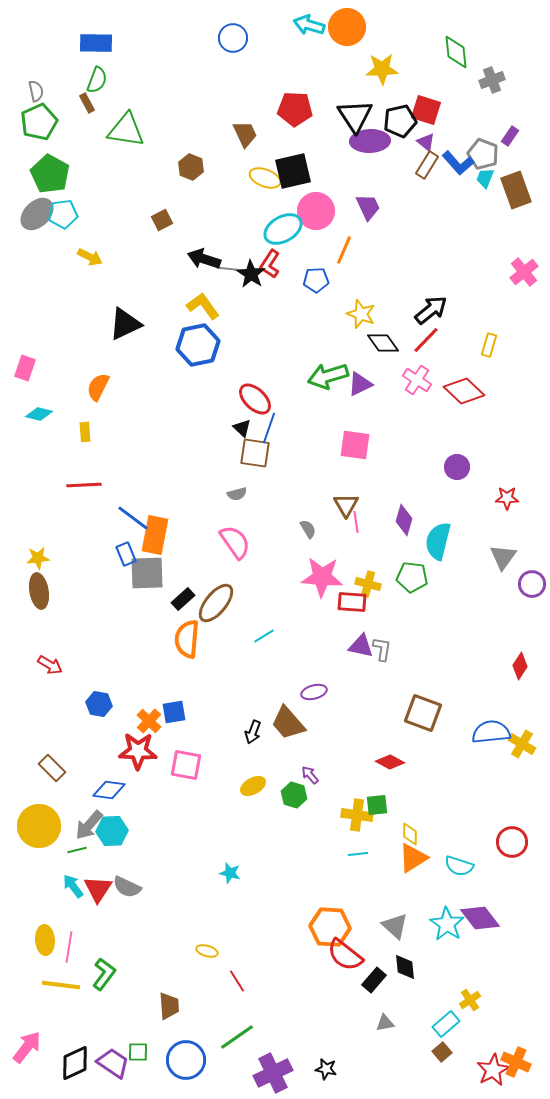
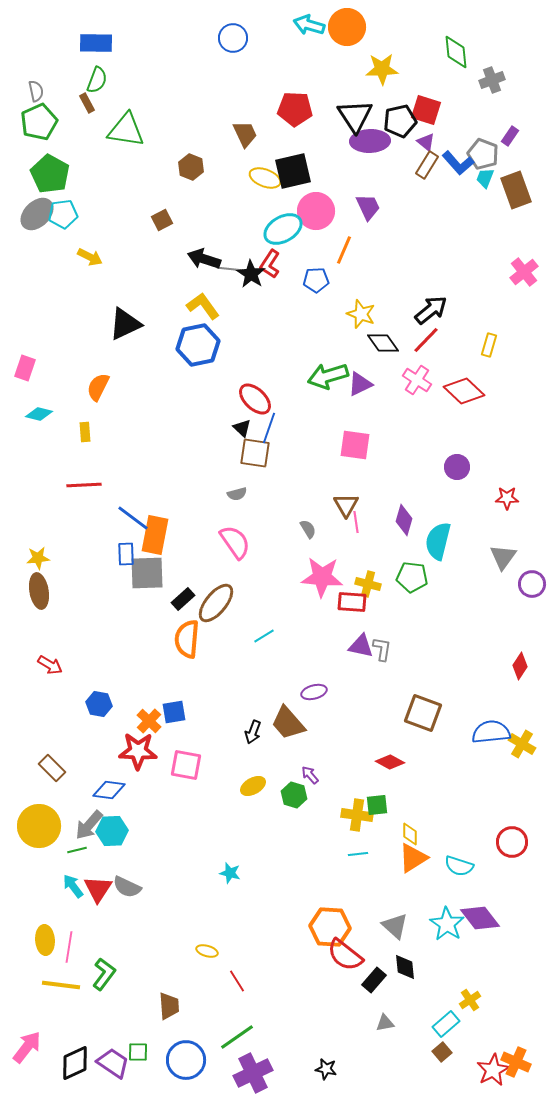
blue rectangle at (126, 554): rotated 20 degrees clockwise
purple cross at (273, 1073): moved 20 px left
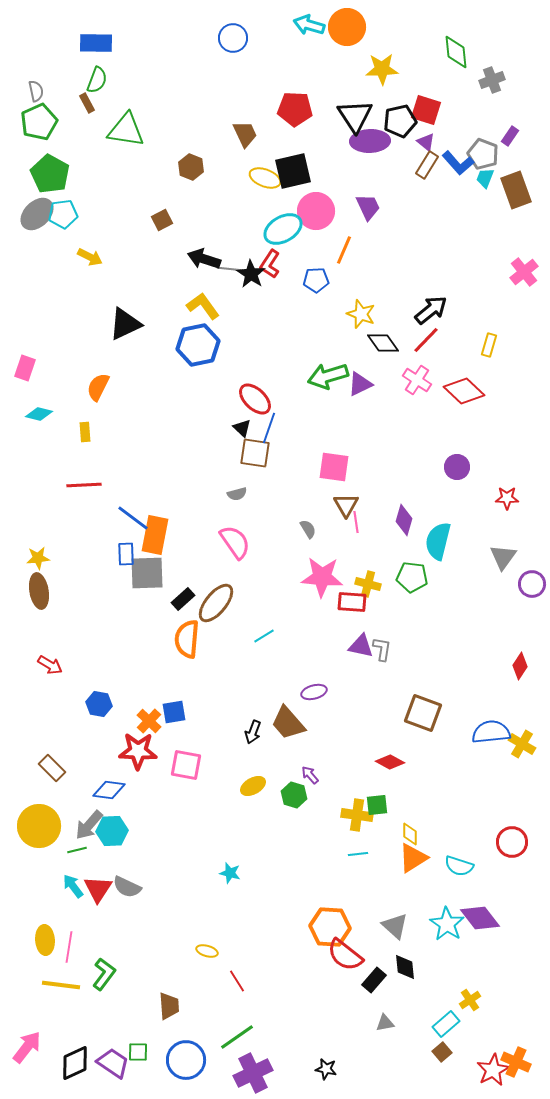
pink square at (355, 445): moved 21 px left, 22 px down
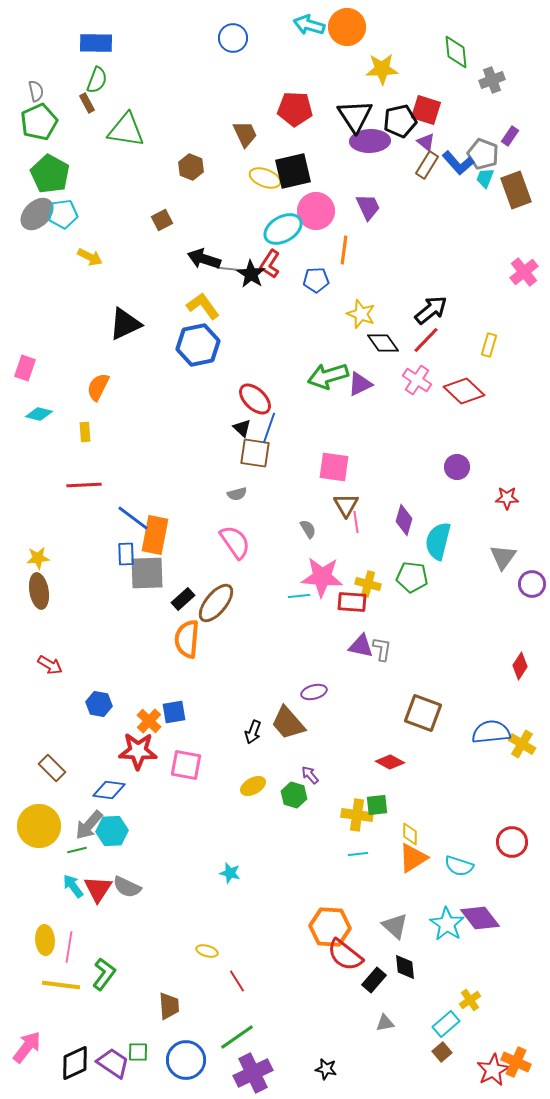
orange line at (344, 250): rotated 16 degrees counterclockwise
cyan line at (264, 636): moved 35 px right, 40 px up; rotated 25 degrees clockwise
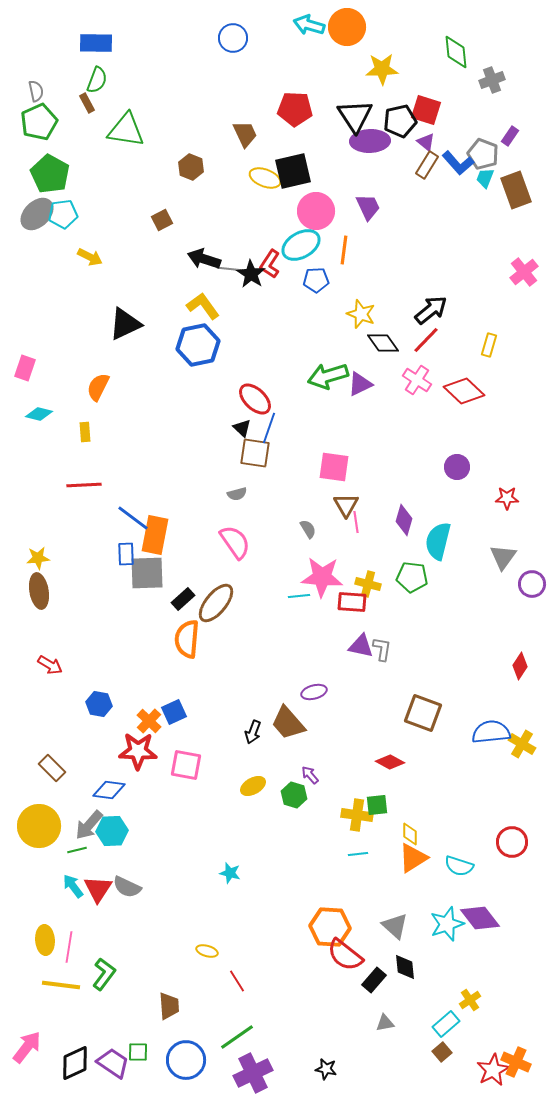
cyan ellipse at (283, 229): moved 18 px right, 16 px down
blue square at (174, 712): rotated 15 degrees counterclockwise
cyan star at (447, 924): rotated 20 degrees clockwise
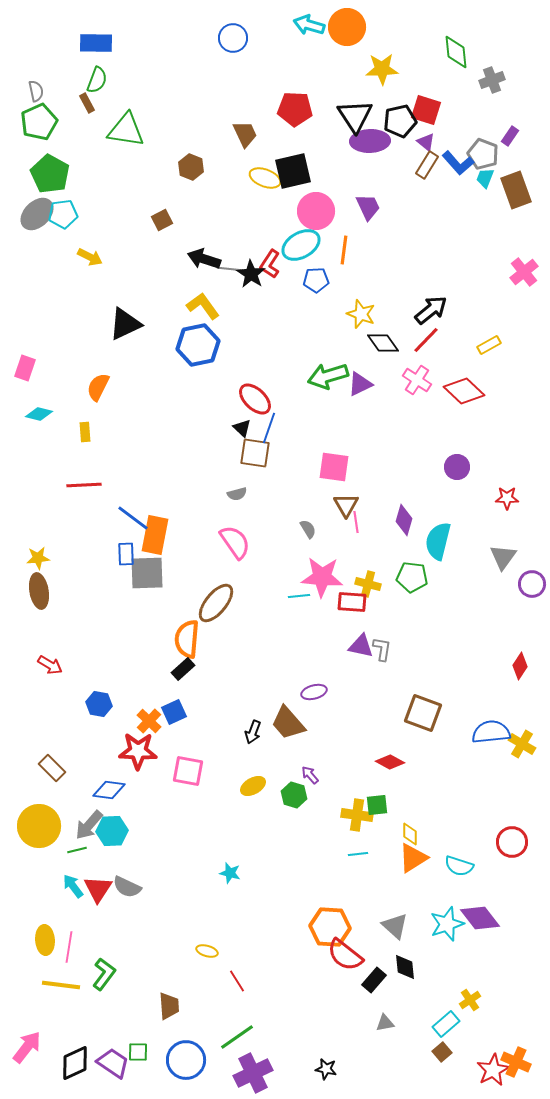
yellow rectangle at (489, 345): rotated 45 degrees clockwise
black rectangle at (183, 599): moved 70 px down
pink square at (186, 765): moved 2 px right, 6 px down
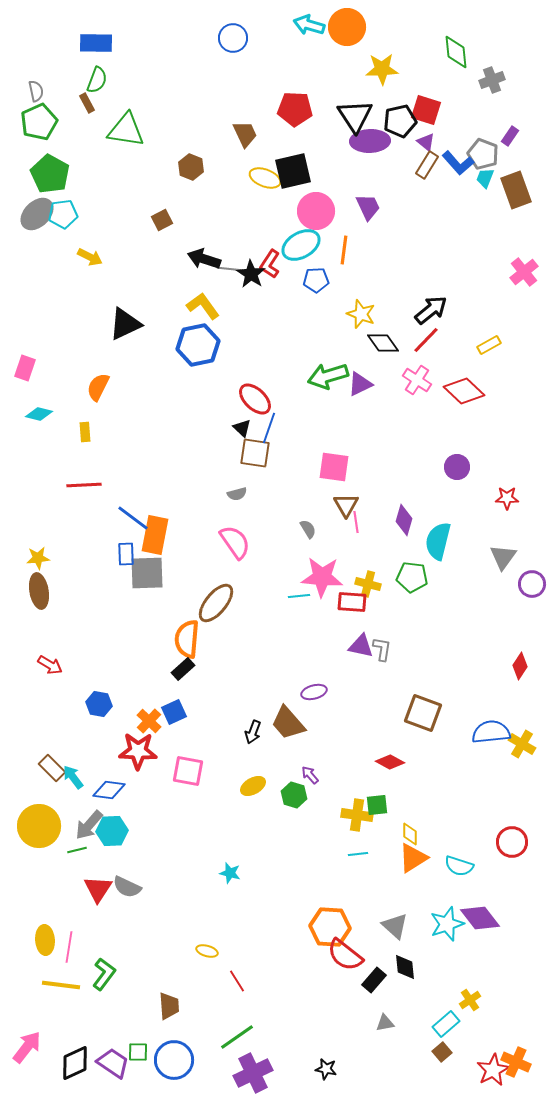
cyan arrow at (73, 886): moved 109 px up
blue circle at (186, 1060): moved 12 px left
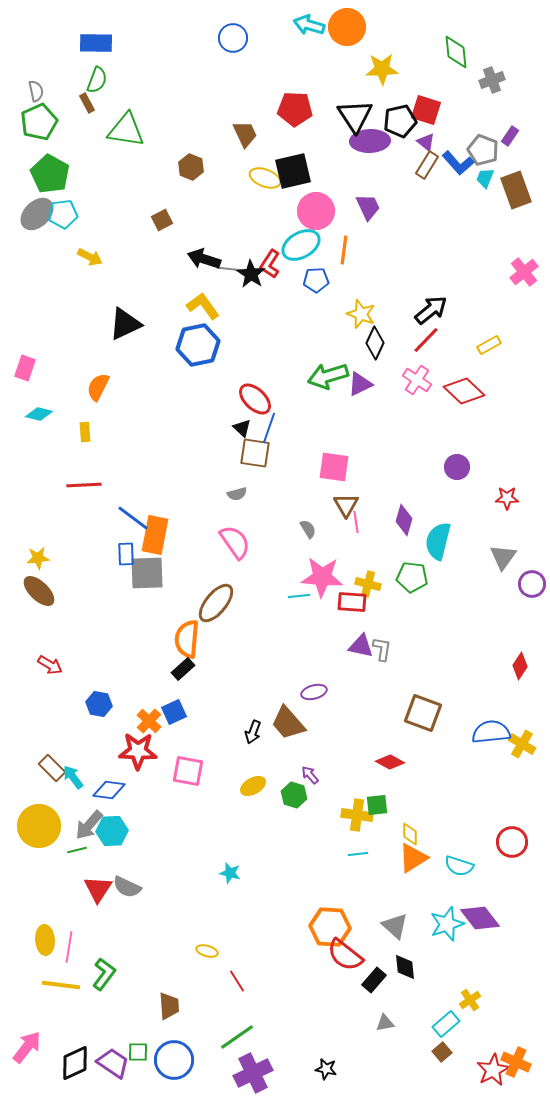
gray pentagon at (483, 154): moved 4 px up
black diamond at (383, 343): moved 8 px left; rotated 60 degrees clockwise
brown ellipse at (39, 591): rotated 36 degrees counterclockwise
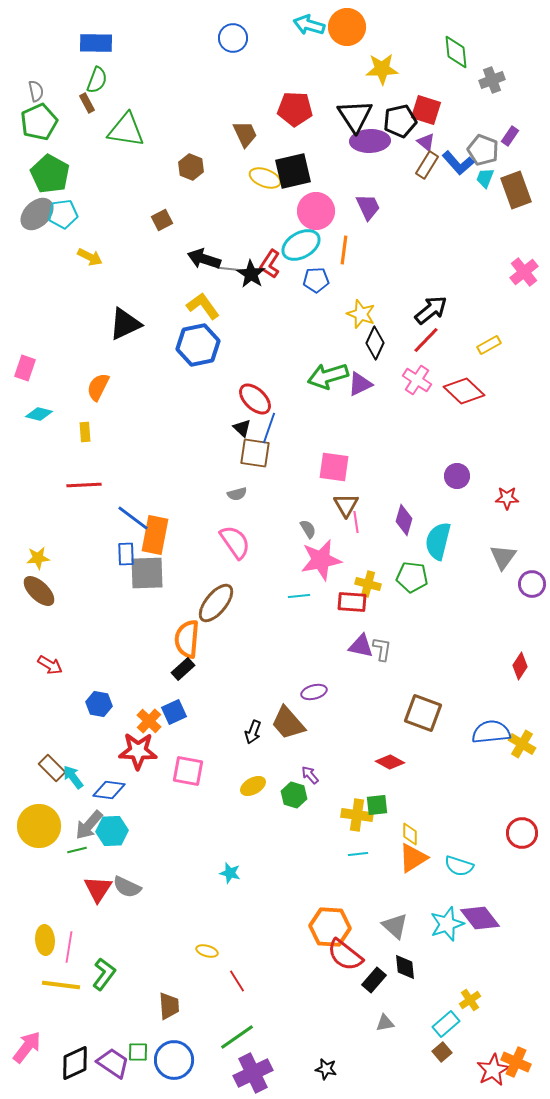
purple circle at (457, 467): moved 9 px down
pink star at (322, 577): moved 1 px left, 17 px up; rotated 15 degrees counterclockwise
red circle at (512, 842): moved 10 px right, 9 px up
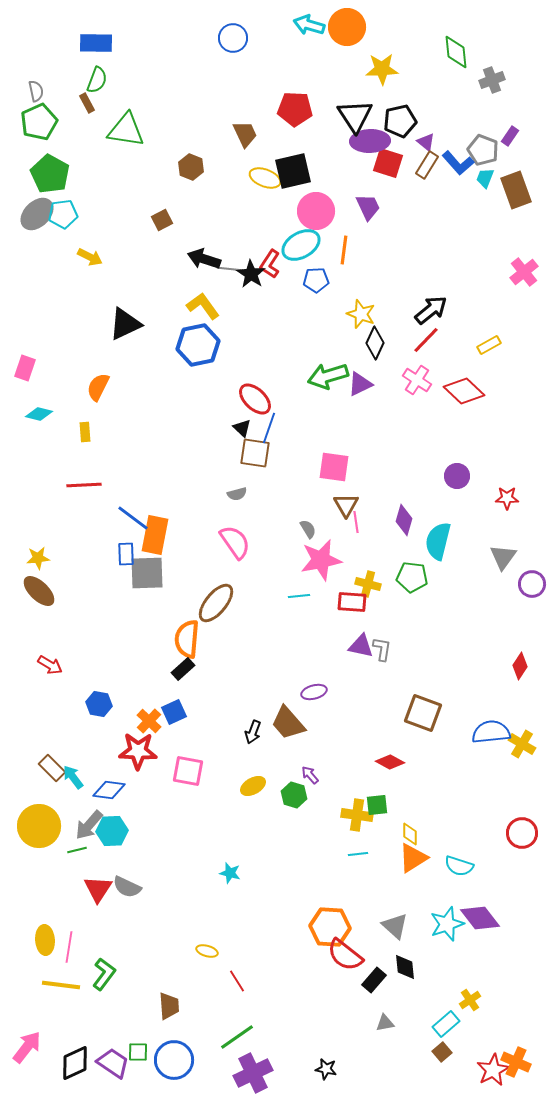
red square at (426, 110): moved 38 px left, 53 px down
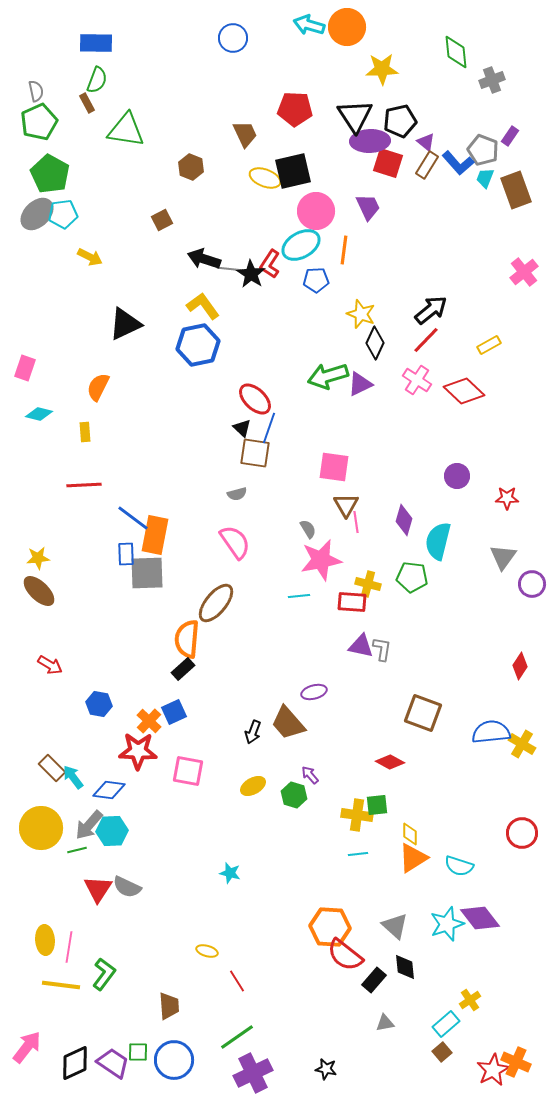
yellow circle at (39, 826): moved 2 px right, 2 px down
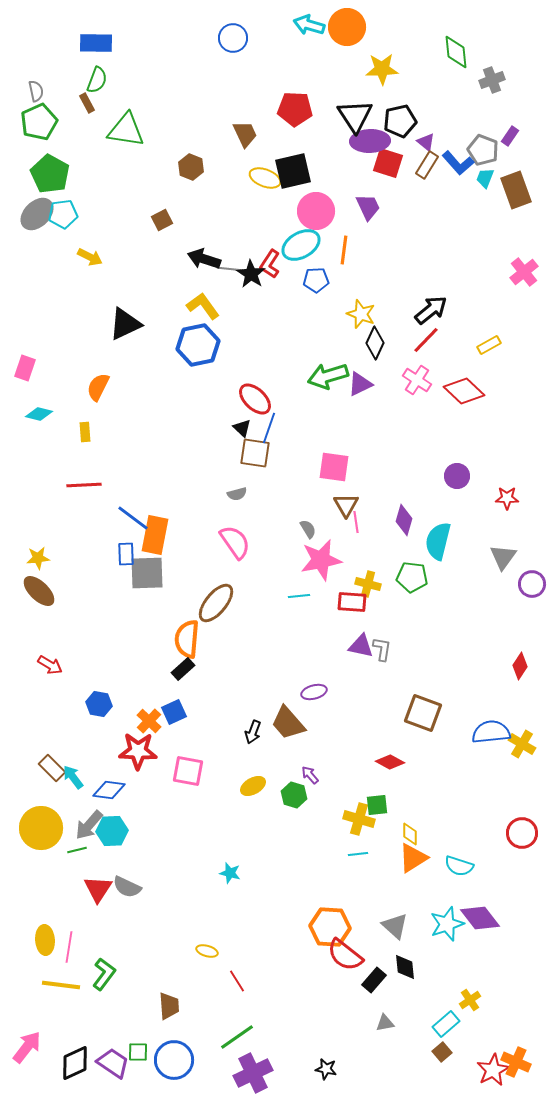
yellow cross at (357, 815): moved 2 px right, 4 px down; rotated 8 degrees clockwise
